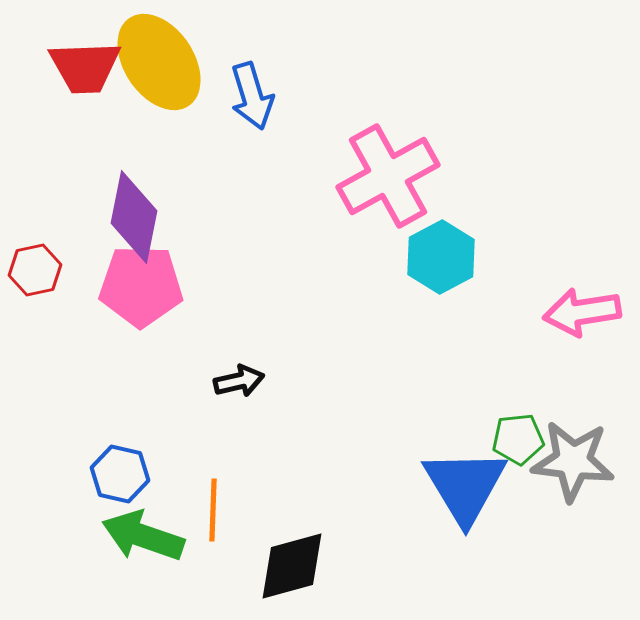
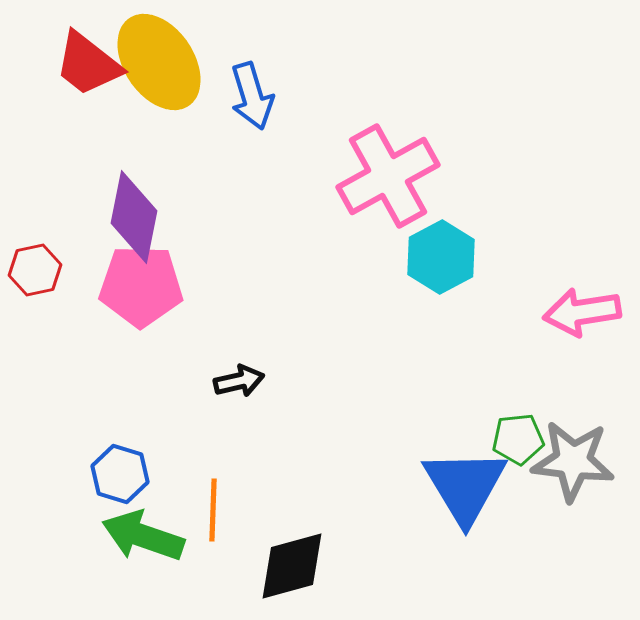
red trapezoid: moved 3 px right, 3 px up; rotated 40 degrees clockwise
blue hexagon: rotated 4 degrees clockwise
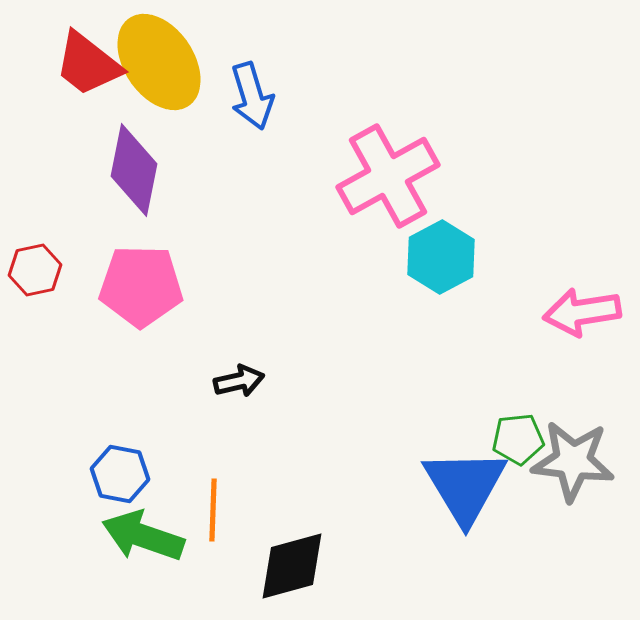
purple diamond: moved 47 px up
blue hexagon: rotated 6 degrees counterclockwise
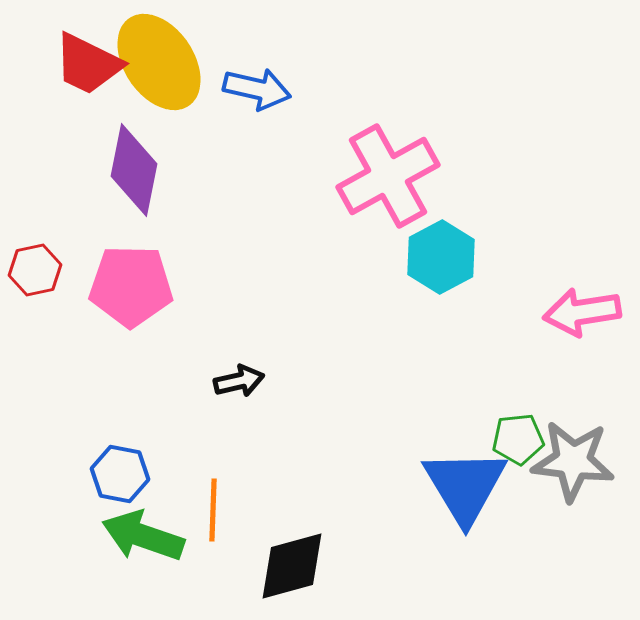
red trapezoid: rotated 12 degrees counterclockwise
blue arrow: moved 5 px right, 7 px up; rotated 60 degrees counterclockwise
pink pentagon: moved 10 px left
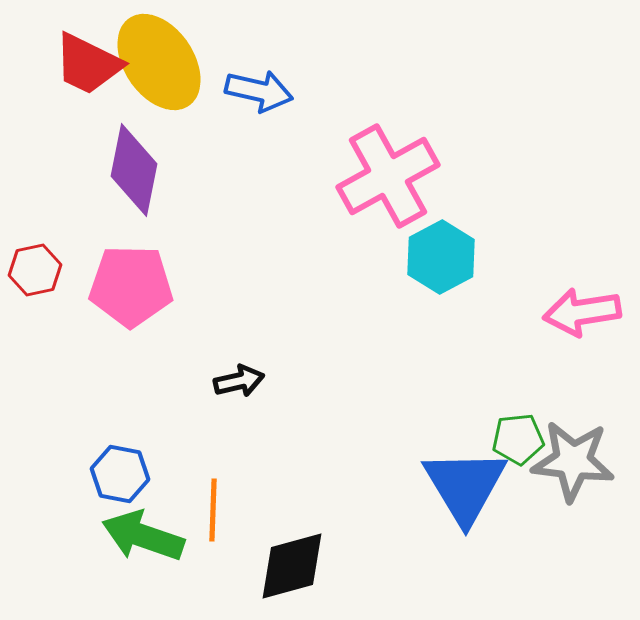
blue arrow: moved 2 px right, 2 px down
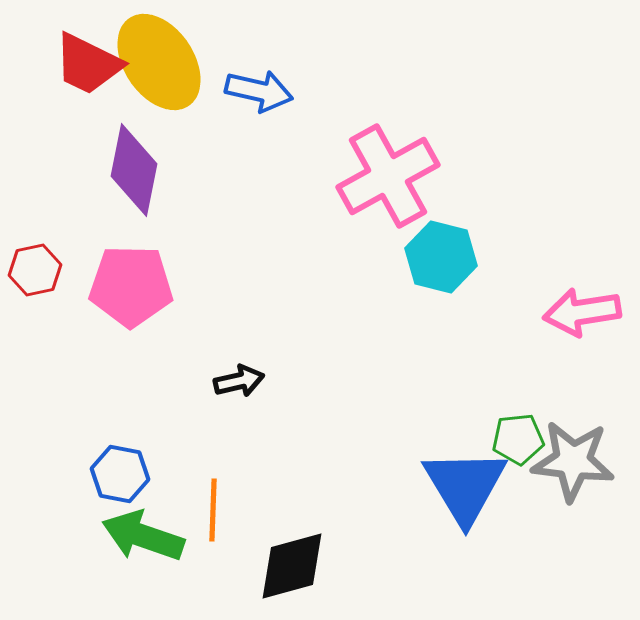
cyan hexagon: rotated 18 degrees counterclockwise
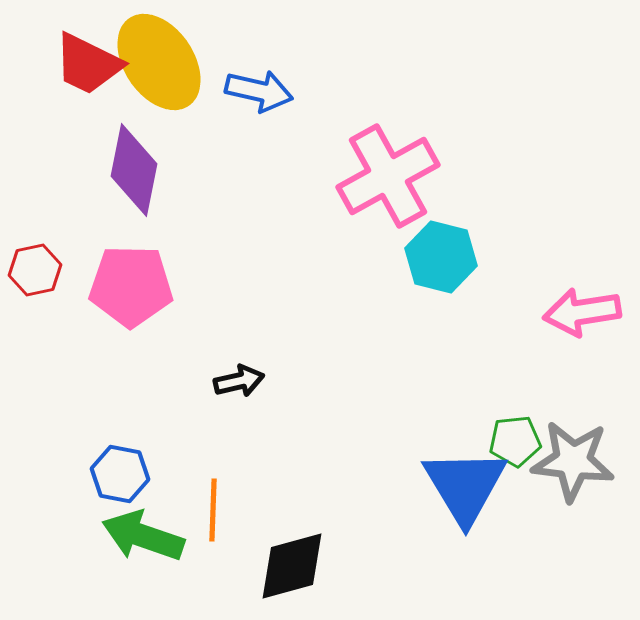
green pentagon: moved 3 px left, 2 px down
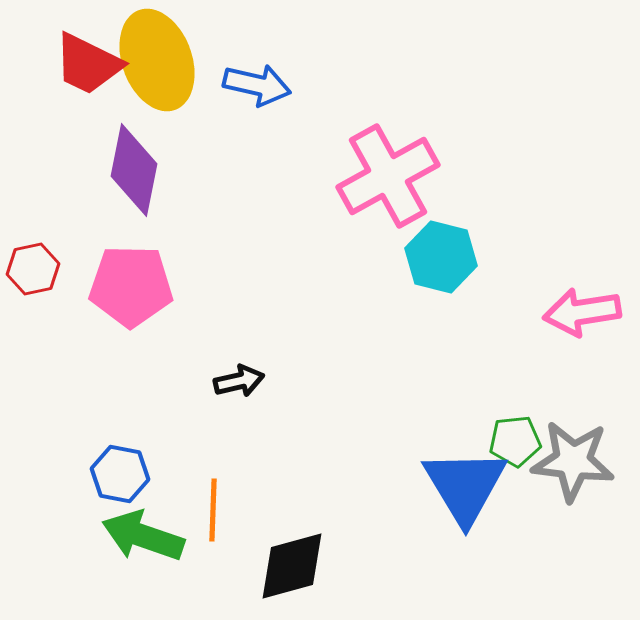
yellow ellipse: moved 2 px left, 2 px up; rotated 14 degrees clockwise
blue arrow: moved 2 px left, 6 px up
red hexagon: moved 2 px left, 1 px up
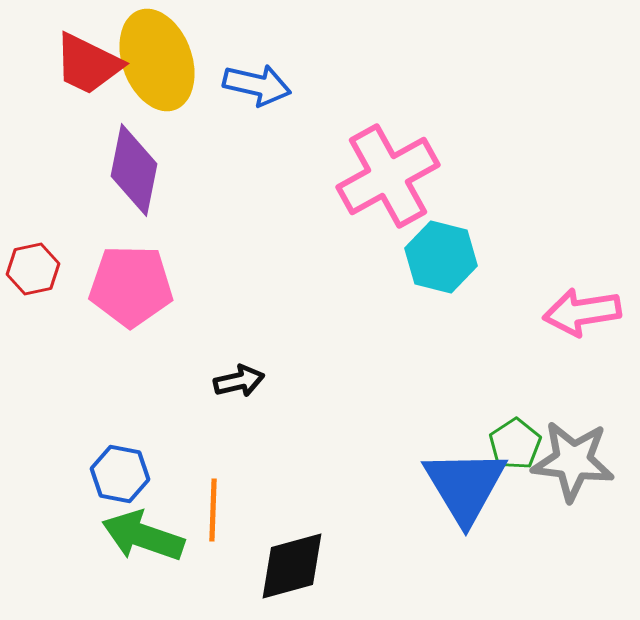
green pentagon: moved 3 px down; rotated 27 degrees counterclockwise
